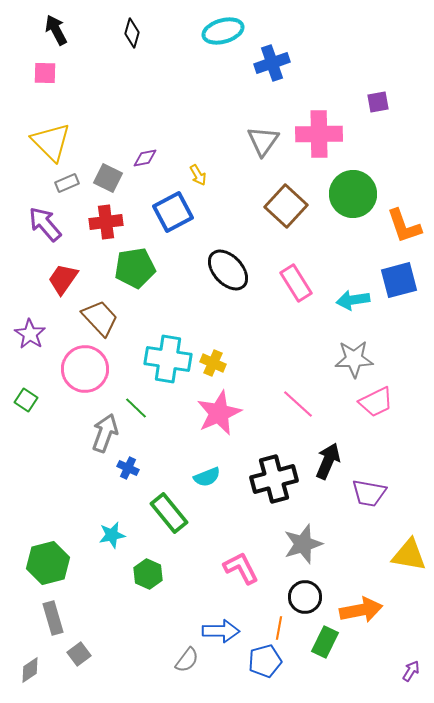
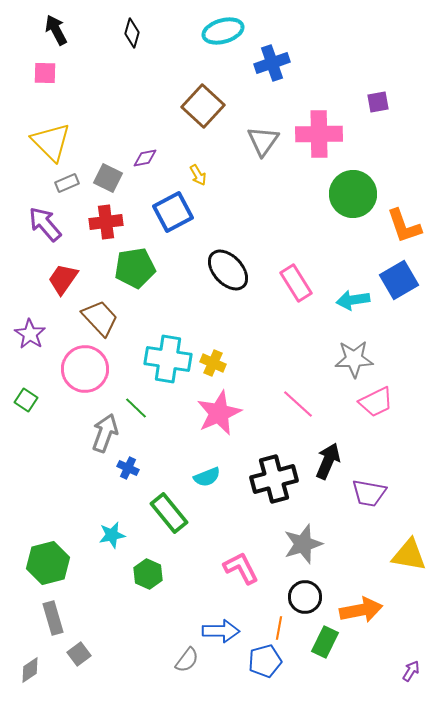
brown square at (286, 206): moved 83 px left, 100 px up
blue square at (399, 280): rotated 15 degrees counterclockwise
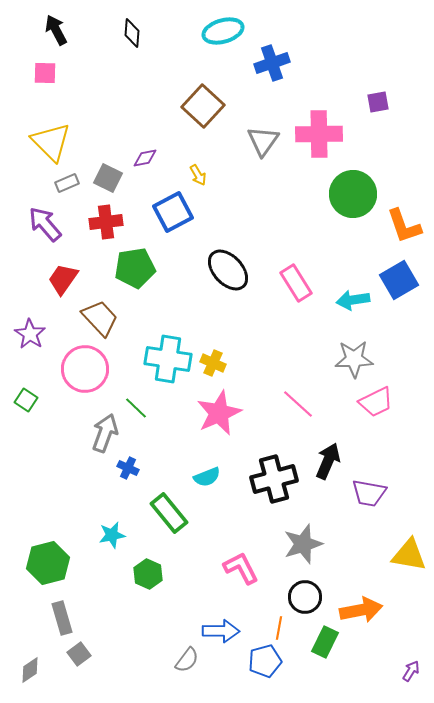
black diamond at (132, 33): rotated 12 degrees counterclockwise
gray rectangle at (53, 618): moved 9 px right
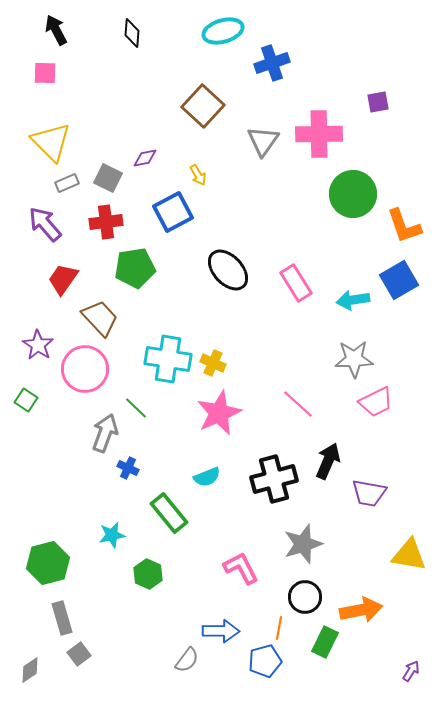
purple star at (30, 334): moved 8 px right, 11 px down
